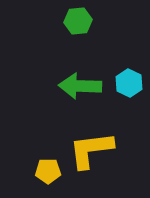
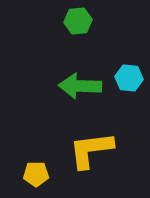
cyan hexagon: moved 5 px up; rotated 20 degrees counterclockwise
yellow pentagon: moved 12 px left, 3 px down
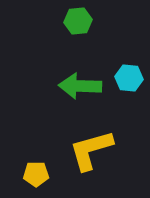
yellow L-shape: rotated 9 degrees counterclockwise
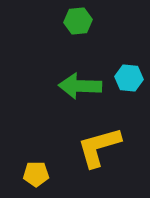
yellow L-shape: moved 8 px right, 3 px up
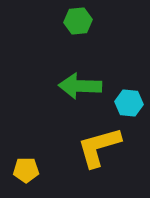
cyan hexagon: moved 25 px down
yellow pentagon: moved 10 px left, 4 px up
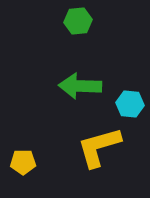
cyan hexagon: moved 1 px right, 1 px down
yellow pentagon: moved 3 px left, 8 px up
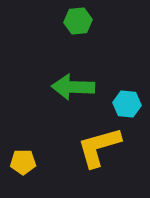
green arrow: moved 7 px left, 1 px down
cyan hexagon: moved 3 px left
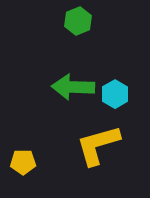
green hexagon: rotated 16 degrees counterclockwise
cyan hexagon: moved 12 px left, 10 px up; rotated 24 degrees clockwise
yellow L-shape: moved 1 px left, 2 px up
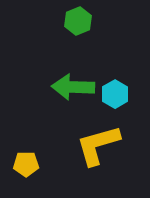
yellow pentagon: moved 3 px right, 2 px down
